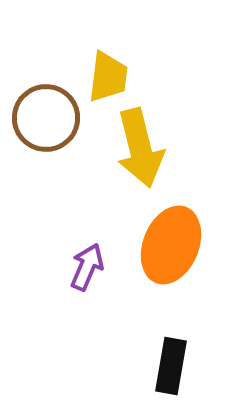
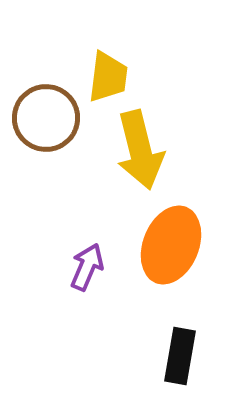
yellow arrow: moved 2 px down
black rectangle: moved 9 px right, 10 px up
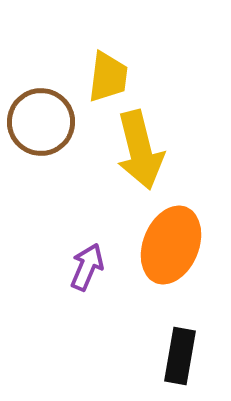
brown circle: moved 5 px left, 4 px down
